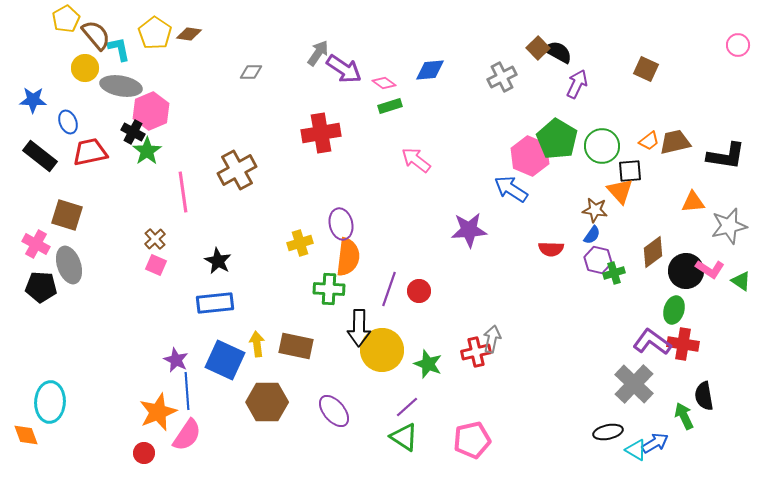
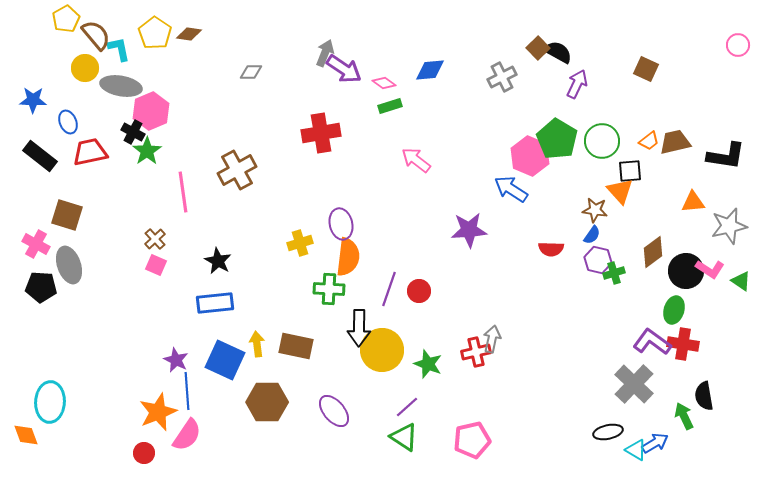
gray arrow at (318, 53): moved 7 px right; rotated 12 degrees counterclockwise
green circle at (602, 146): moved 5 px up
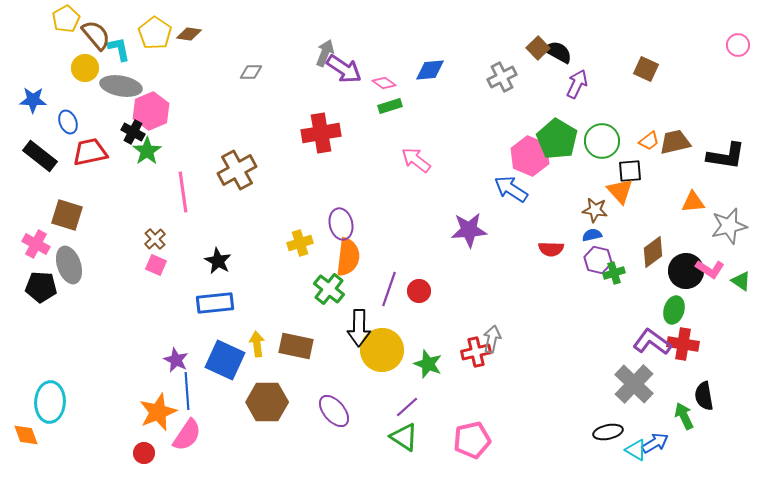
blue semicircle at (592, 235): rotated 138 degrees counterclockwise
green cross at (329, 289): rotated 36 degrees clockwise
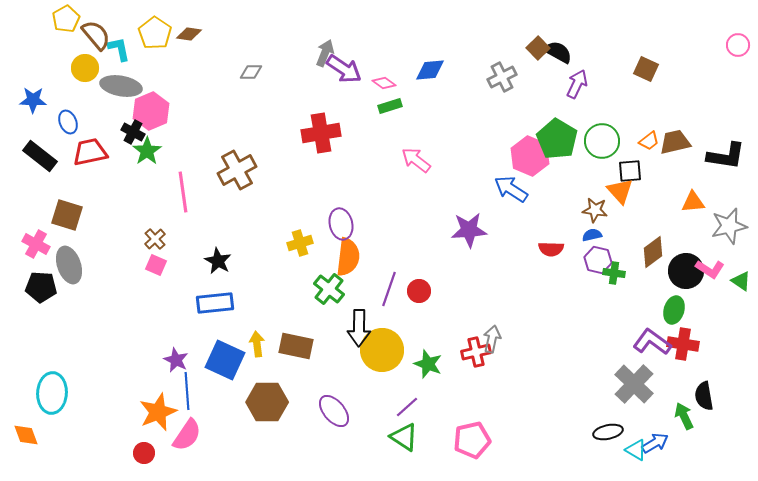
green cross at (614, 273): rotated 25 degrees clockwise
cyan ellipse at (50, 402): moved 2 px right, 9 px up
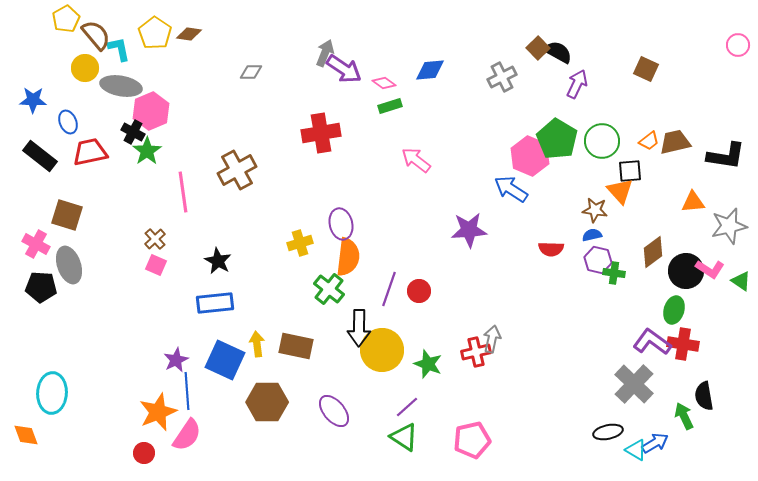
purple star at (176, 360): rotated 20 degrees clockwise
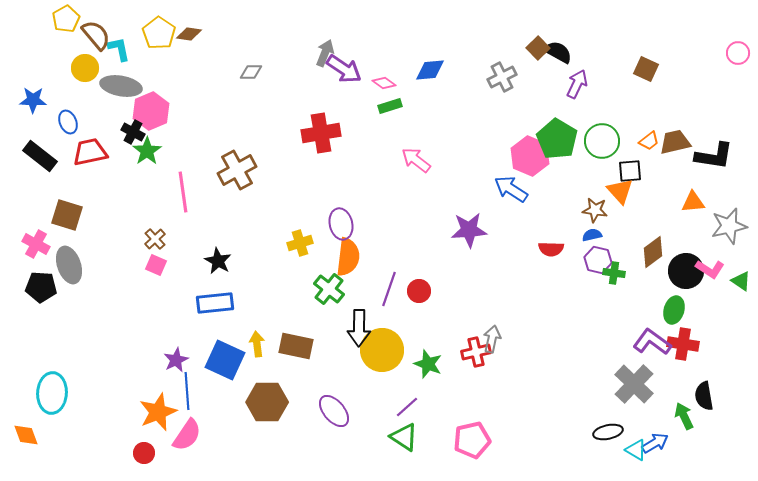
yellow pentagon at (155, 33): moved 4 px right
pink circle at (738, 45): moved 8 px down
black L-shape at (726, 156): moved 12 px left
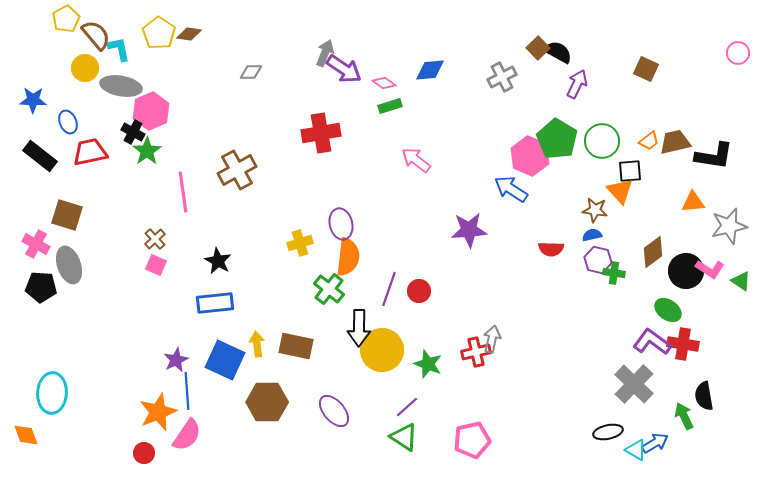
green ellipse at (674, 310): moved 6 px left; rotated 72 degrees counterclockwise
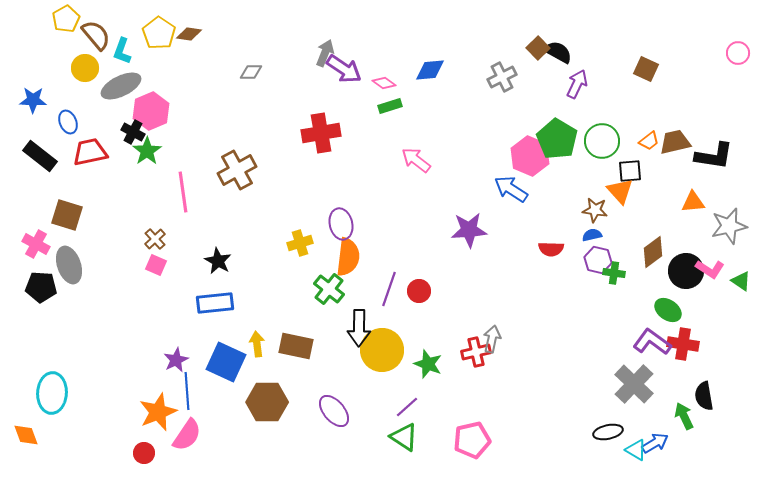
cyan L-shape at (119, 49): moved 3 px right, 2 px down; rotated 148 degrees counterclockwise
gray ellipse at (121, 86): rotated 36 degrees counterclockwise
blue square at (225, 360): moved 1 px right, 2 px down
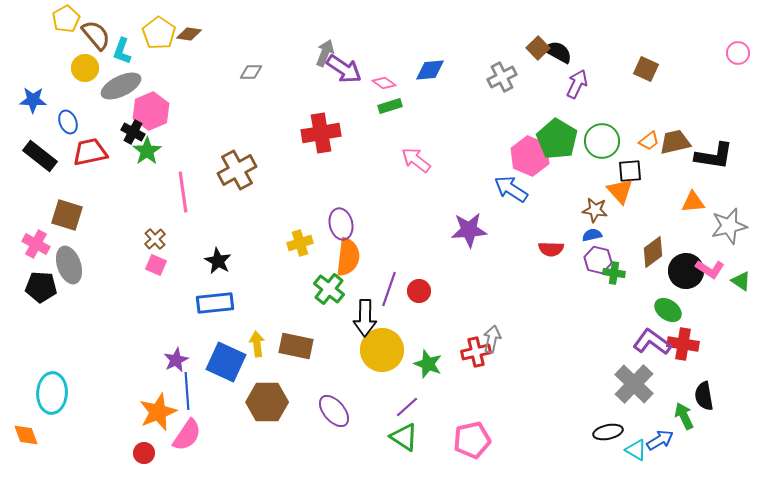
black arrow at (359, 328): moved 6 px right, 10 px up
blue arrow at (655, 443): moved 5 px right, 3 px up
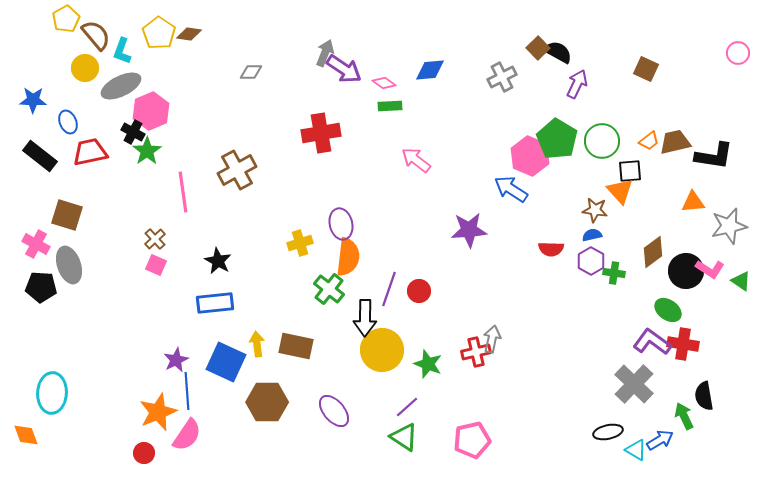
green rectangle at (390, 106): rotated 15 degrees clockwise
purple hexagon at (598, 260): moved 7 px left, 1 px down; rotated 16 degrees clockwise
